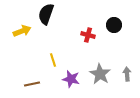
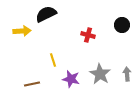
black semicircle: rotated 45 degrees clockwise
black circle: moved 8 px right
yellow arrow: rotated 18 degrees clockwise
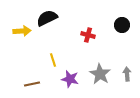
black semicircle: moved 1 px right, 4 px down
purple star: moved 1 px left
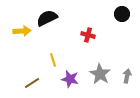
black circle: moved 11 px up
gray arrow: moved 2 px down; rotated 16 degrees clockwise
brown line: moved 1 px up; rotated 21 degrees counterclockwise
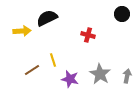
brown line: moved 13 px up
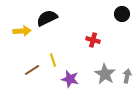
red cross: moved 5 px right, 5 px down
gray star: moved 5 px right
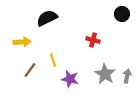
yellow arrow: moved 11 px down
brown line: moved 2 px left; rotated 21 degrees counterclockwise
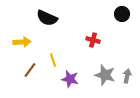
black semicircle: rotated 130 degrees counterclockwise
gray star: moved 1 px down; rotated 15 degrees counterclockwise
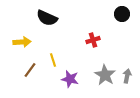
red cross: rotated 32 degrees counterclockwise
gray star: rotated 15 degrees clockwise
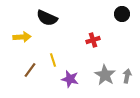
yellow arrow: moved 5 px up
